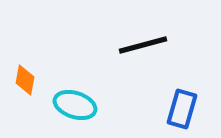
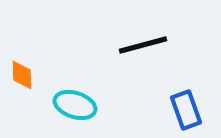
orange diamond: moved 3 px left, 5 px up; rotated 12 degrees counterclockwise
blue rectangle: moved 4 px right, 1 px down; rotated 36 degrees counterclockwise
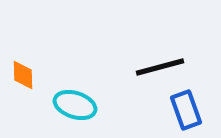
black line: moved 17 px right, 22 px down
orange diamond: moved 1 px right
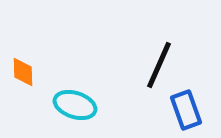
black line: moved 1 px left, 2 px up; rotated 51 degrees counterclockwise
orange diamond: moved 3 px up
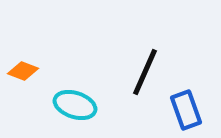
black line: moved 14 px left, 7 px down
orange diamond: moved 1 px up; rotated 68 degrees counterclockwise
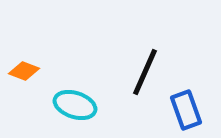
orange diamond: moved 1 px right
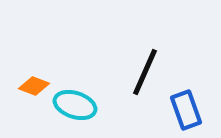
orange diamond: moved 10 px right, 15 px down
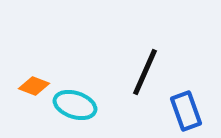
blue rectangle: moved 1 px down
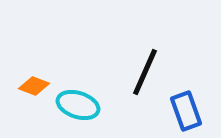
cyan ellipse: moved 3 px right
